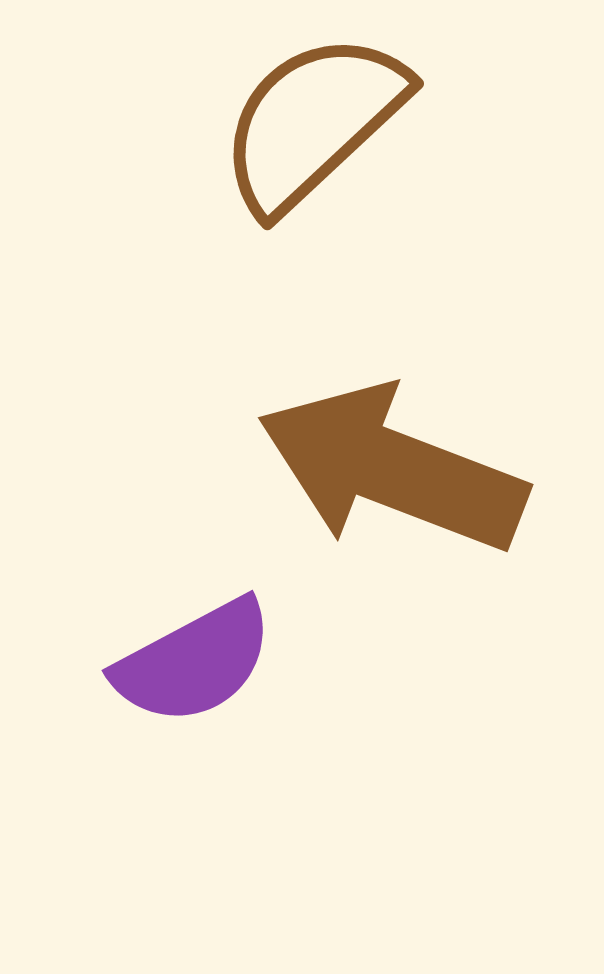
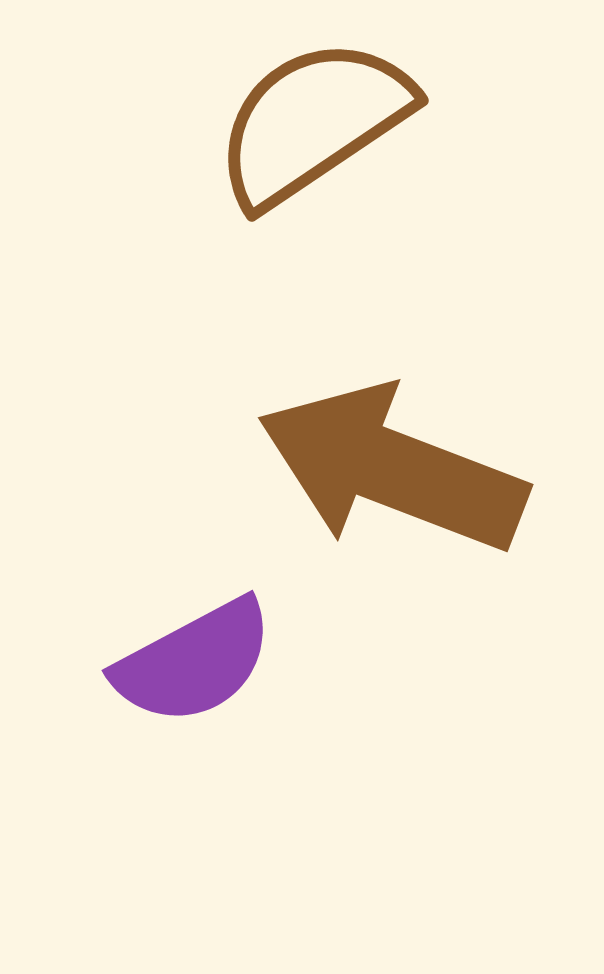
brown semicircle: rotated 9 degrees clockwise
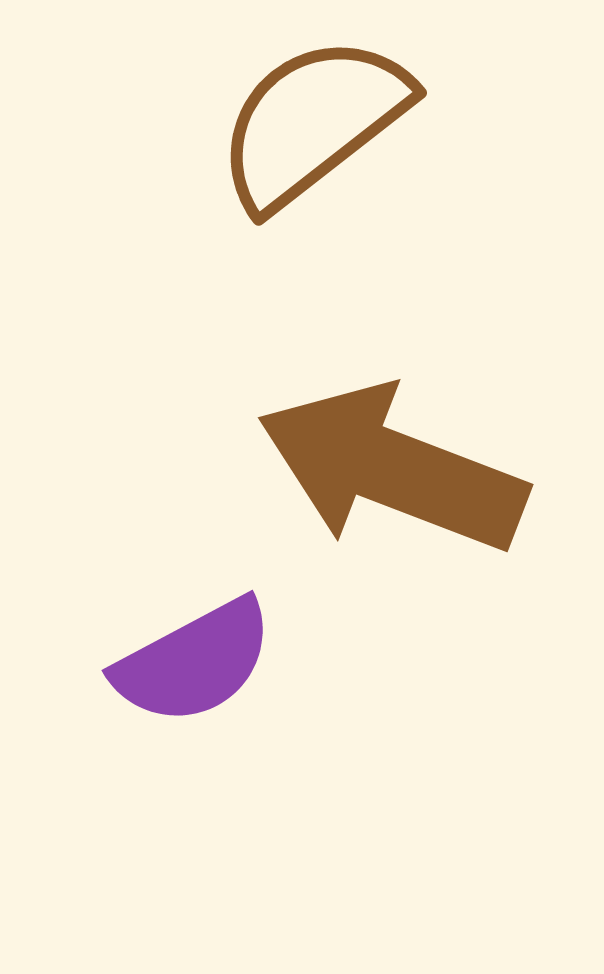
brown semicircle: rotated 4 degrees counterclockwise
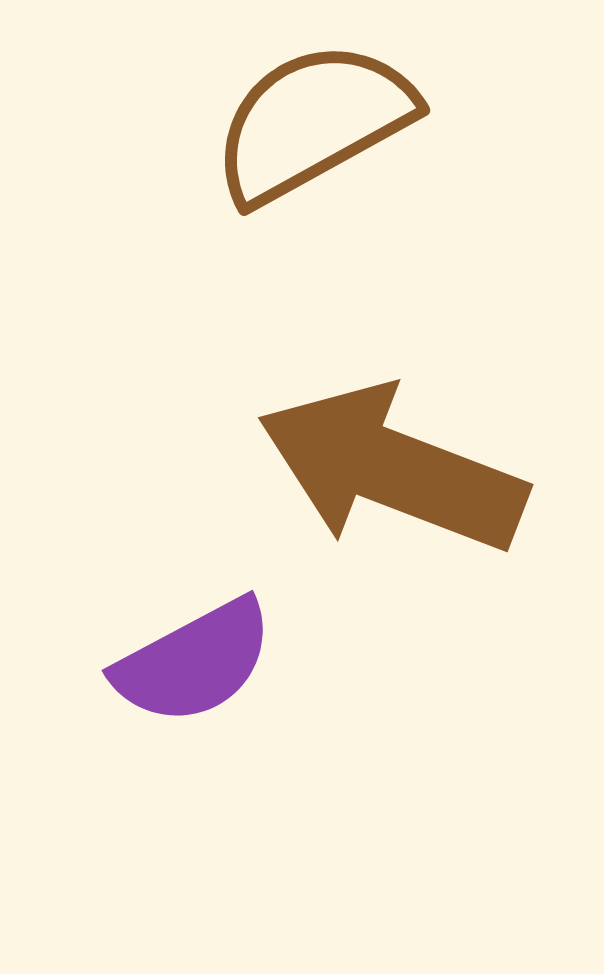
brown semicircle: rotated 9 degrees clockwise
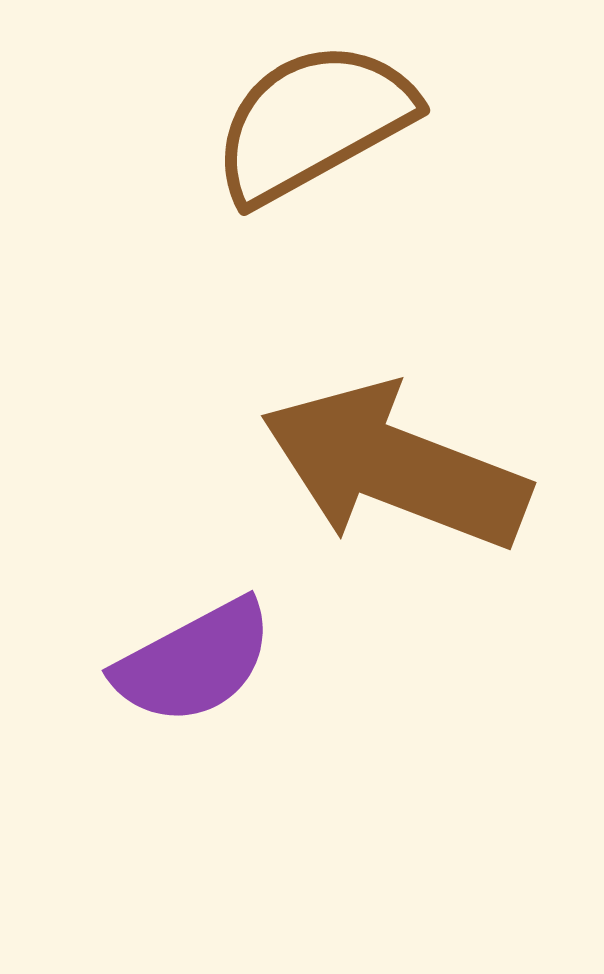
brown arrow: moved 3 px right, 2 px up
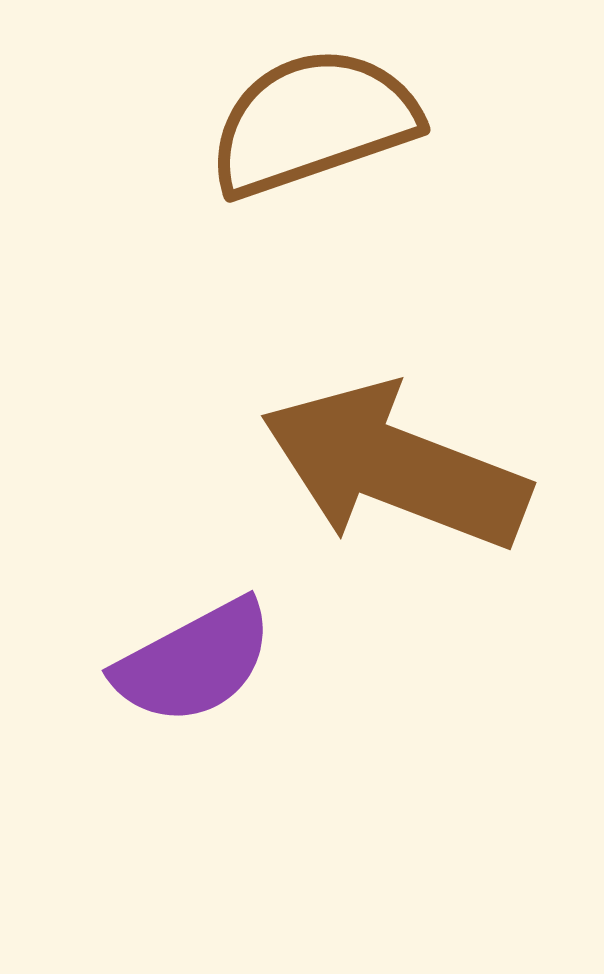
brown semicircle: rotated 10 degrees clockwise
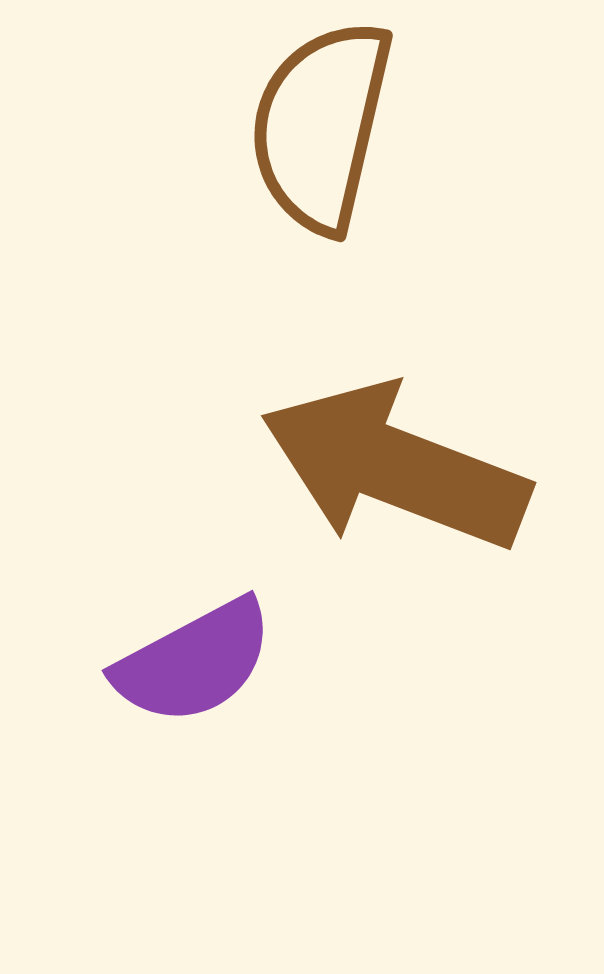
brown semicircle: moved 8 px right, 4 px down; rotated 58 degrees counterclockwise
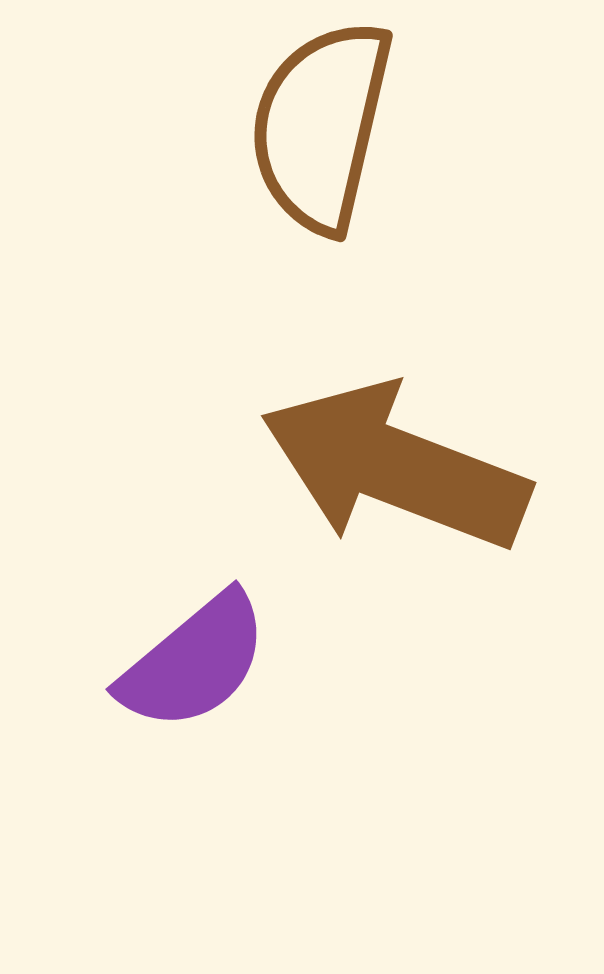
purple semicircle: rotated 12 degrees counterclockwise
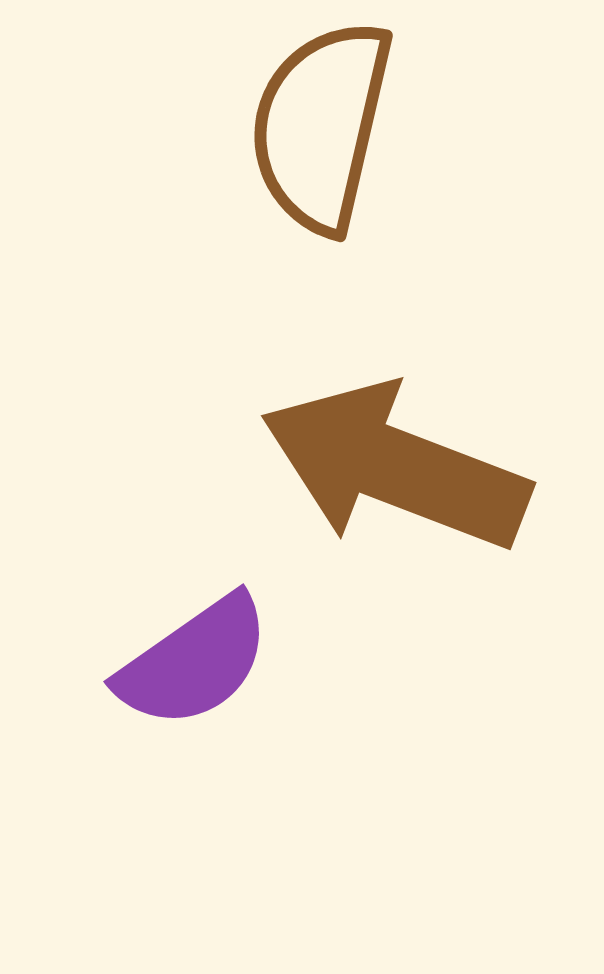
purple semicircle: rotated 5 degrees clockwise
